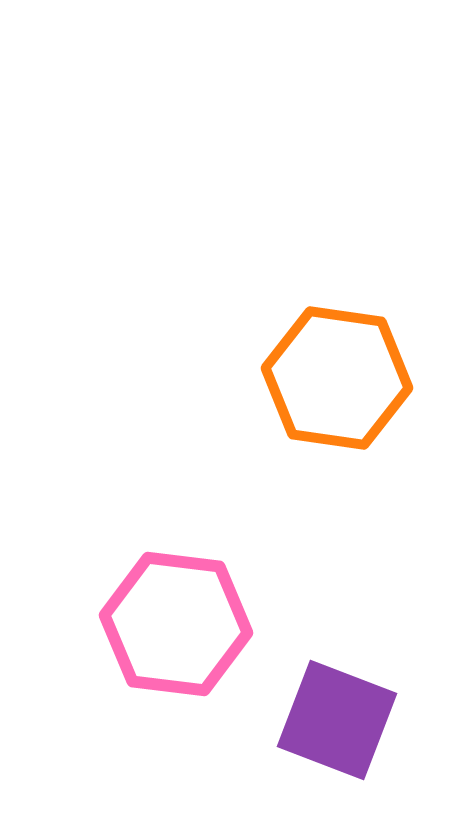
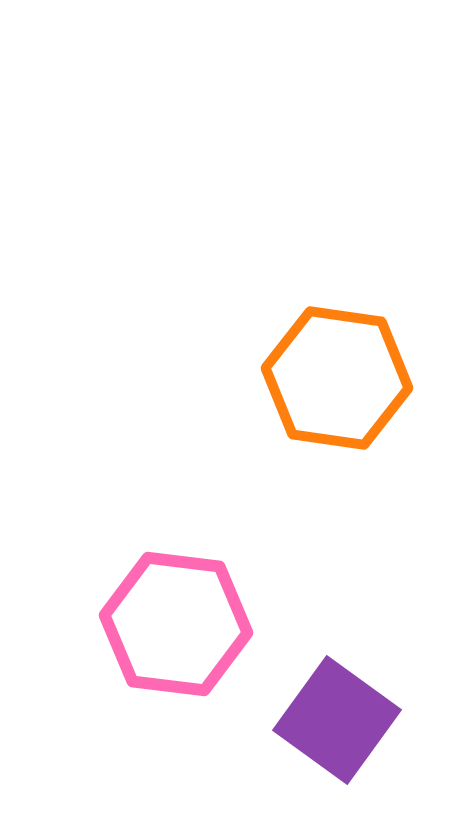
purple square: rotated 15 degrees clockwise
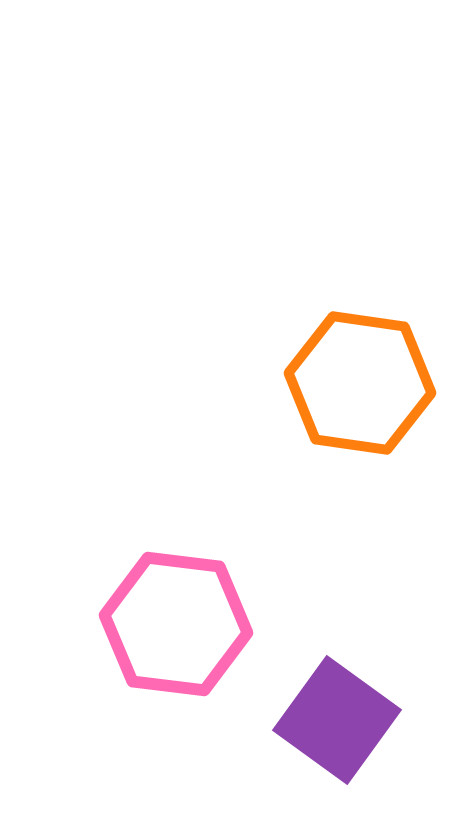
orange hexagon: moved 23 px right, 5 px down
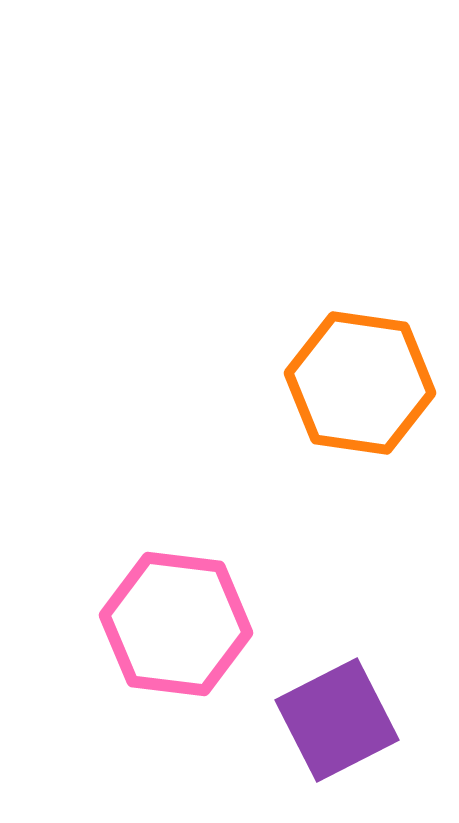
purple square: rotated 27 degrees clockwise
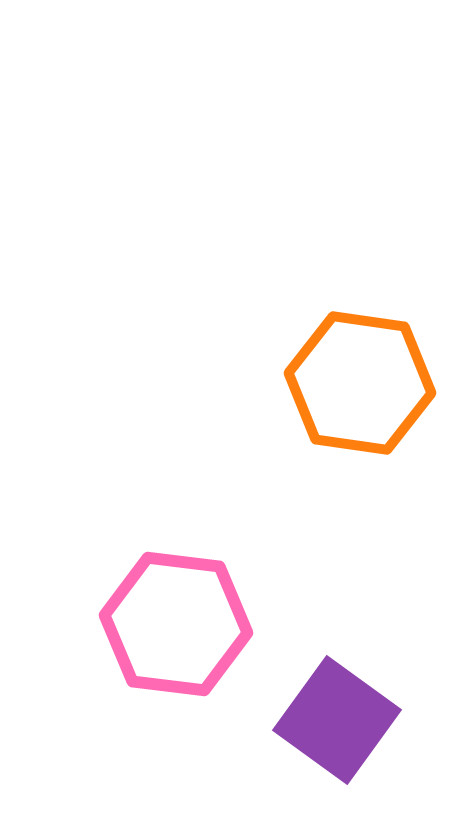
purple square: rotated 27 degrees counterclockwise
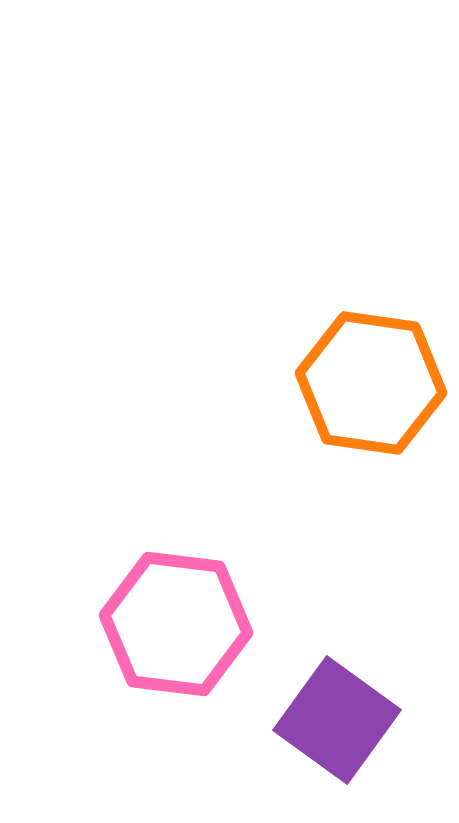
orange hexagon: moved 11 px right
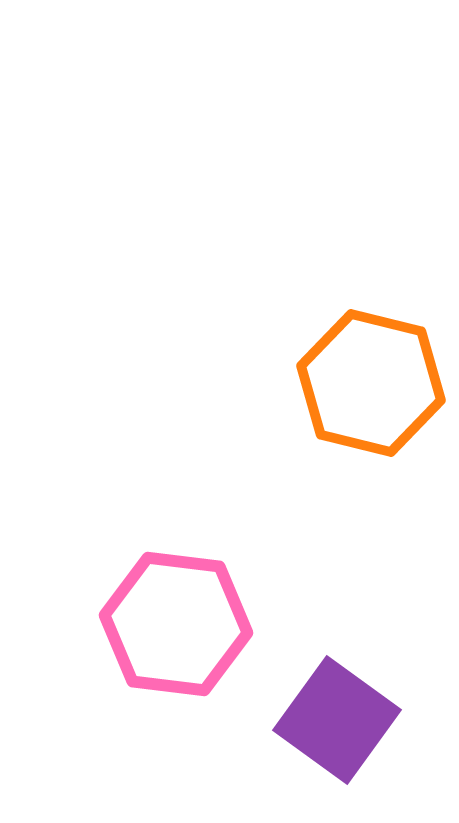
orange hexagon: rotated 6 degrees clockwise
